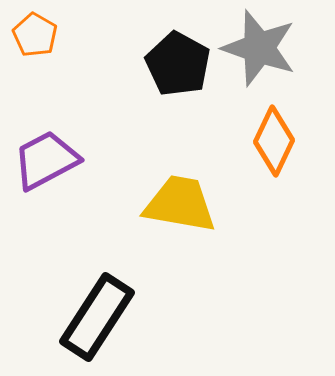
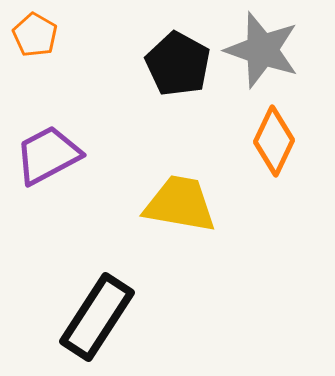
gray star: moved 3 px right, 2 px down
purple trapezoid: moved 2 px right, 5 px up
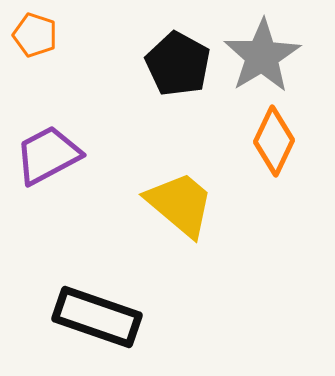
orange pentagon: rotated 12 degrees counterclockwise
gray star: moved 6 px down; rotated 22 degrees clockwise
yellow trapezoid: rotated 30 degrees clockwise
black rectangle: rotated 76 degrees clockwise
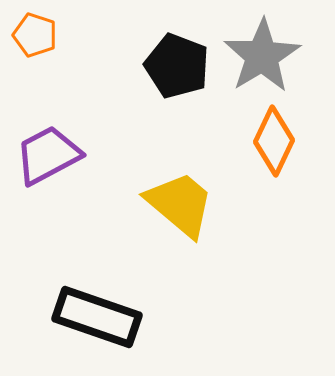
black pentagon: moved 1 px left, 2 px down; rotated 8 degrees counterclockwise
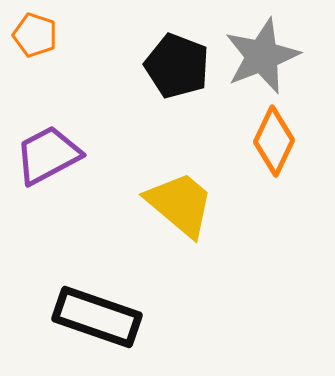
gray star: rotated 10 degrees clockwise
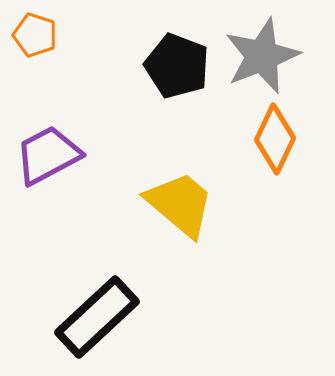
orange diamond: moved 1 px right, 2 px up
black rectangle: rotated 62 degrees counterclockwise
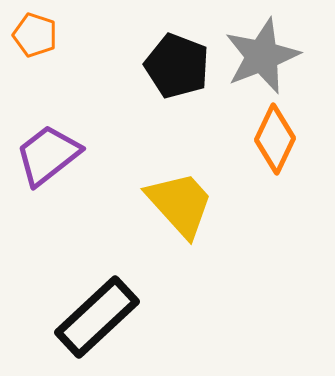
purple trapezoid: rotated 10 degrees counterclockwise
yellow trapezoid: rotated 8 degrees clockwise
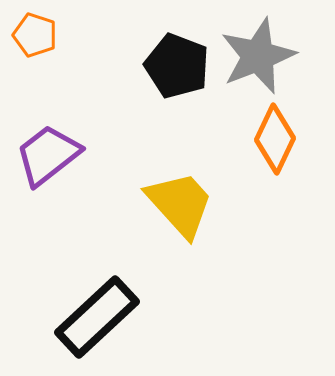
gray star: moved 4 px left
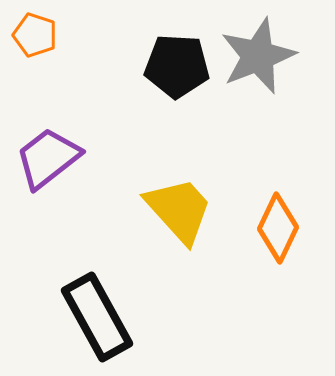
black pentagon: rotated 18 degrees counterclockwise
orange diamond: moved 3 px right, 89 px down
purple trapezoid: moved 3 px down
yellow trapezoid: moved 1 px left, 6 px down
black rectangle: rotated 76 degrees counterclockwise
